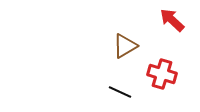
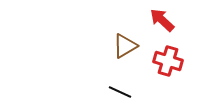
red arrow: moved 10 px left
red cross: moved 6 px right, 13 px up
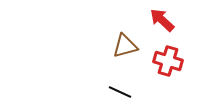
brown triangle: rotated 16 degrees clockwise
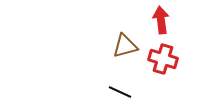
red arrow: moved 1 px left; rotated 40 degrees clockwise
red cross: moved 5 px left, 2 px up
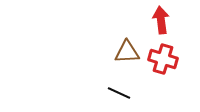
brown triangle: moved 2 px right, 6 px down; rotated 12 degrees clockwise
black line: moved 1 px left, 1 px down
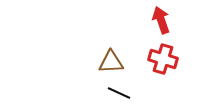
red arrow: rotated 12 degrees counterclockwise
brown triangle: moved 16 px left, 10 px down
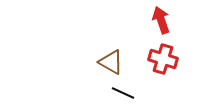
brown triangle: rotated 32 degrees clockwise
black line: moved 4 px right
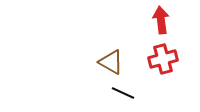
red arrow: rotated 12 degrees clockwise
red cross: rotated 32 degrees counterclockwise
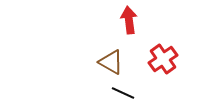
red arrow: moved 32 px left
red cross: rotated 20 degrees counterclockwise
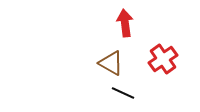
red arrow: moved 4 px left, 3 px down
brown triangle: moved 1 px down
